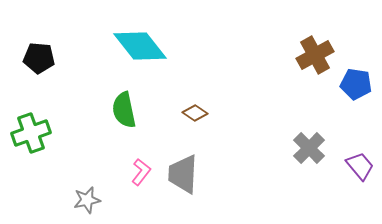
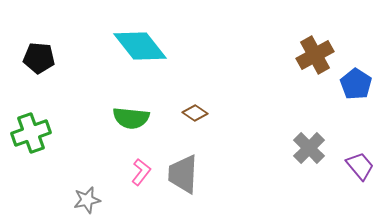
blue pentagon: rotated 24 degrees clockwise
green semicircle: moved 7 px right, 8 px down; rotated 72 degrees counterclockwise
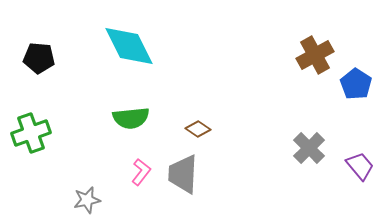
cyan diamond: moved 11 px left; rotated 12 degrees clockwise
brown diamond: moved 3 px right, 16 px down
green semicircle: rotated 12 degrees counterclockwise
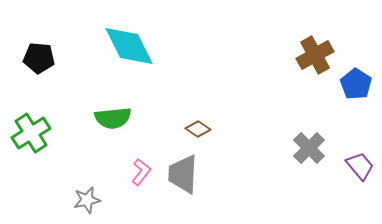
green semicircle: moved 18 px left
green cross: rotated 12 degrees counterclockwise
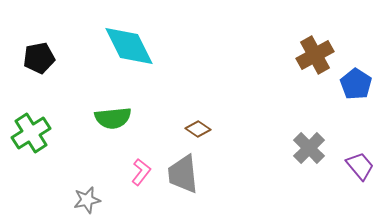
black pentagon: rotated 16 degrees counterclockwise
gray trapezoid: rotated 9 degrees counterclockwise
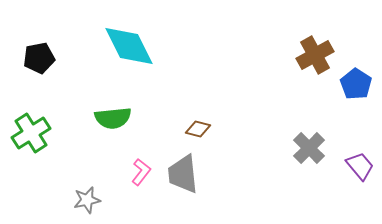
brown diamond: rotated 20 degrees counterclockwise
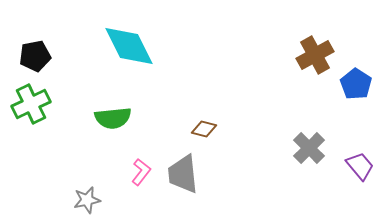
black pentagon: moved 4 px left, 2 px up
brown diamond: moved 6 px right
green cross: moved 29 px up; rotated 6 degrees clockwise
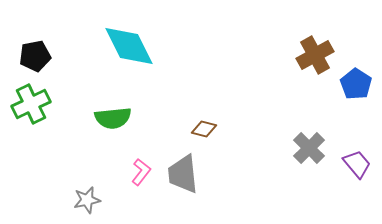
purple trapezoid: moved 3 px left, 2 px up
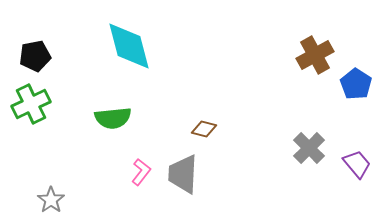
cyan diamond: rotated 12 degrees clockwise
gray trapezoid: rotated 9 degrees clockwise
gray star: moved 36 px left; rotated 24 degrees counterclockwise
